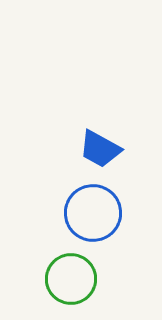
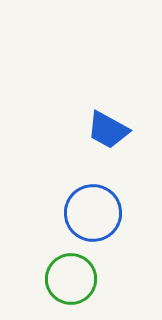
blue trapezoid: moved 8 px right, 19 px up
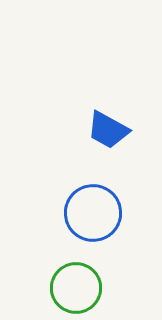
green circle: moved 5 px right, 9 px down
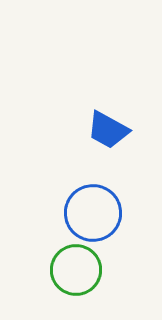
green circle: moved 18 px up
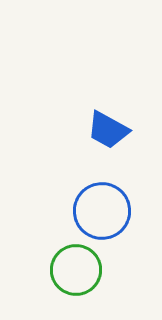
blue circle: moved 9 px right, 2 px up
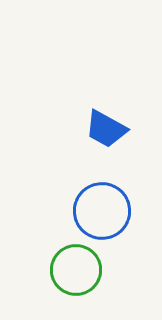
blue trapezoid: moved 2 px left, 1 px up
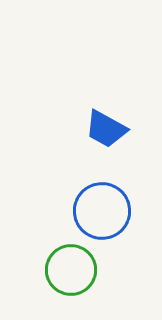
green circle: moved 5 px left
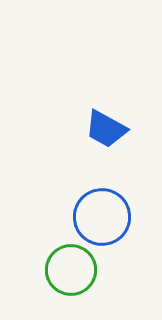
blue circle: moved 6 px down
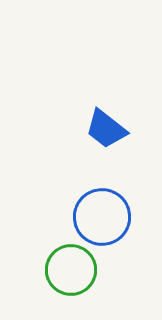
blue trapezoid: rotated 9 degrees clockwise
